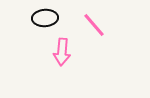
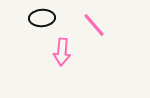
black ellipse: moved 3 px left
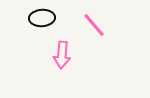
pink arrow: moved 3 px down
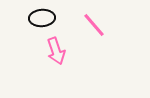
pink arrow: moved 6 px left, 4 px up; rotated 24 degrees counterclockwise
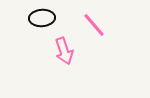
pink arrow: moved 8 px right
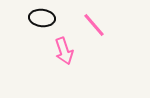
black ellipse: rotated 10 degrees clockwise
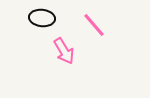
pink arrow: rotated 12 degrees counterclockwise
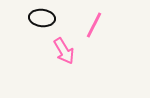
pink line: rotated 68 degrees clockwise
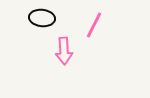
pink arrow: rotated 28 degrees clockwise
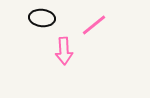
pink line: rotated 24 degrees clockwise
